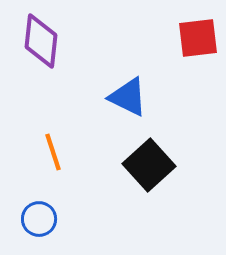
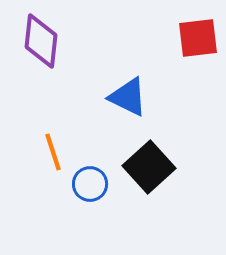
black square: moved 2 px down
blue circle: moved 51 px right, 35 px up
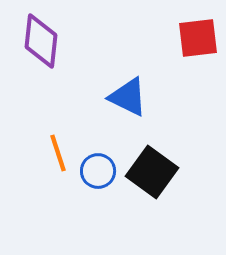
orange line: moved 5 px right, 1 px down
black square: moved 3 px right, 5 px down; rotated 12 degrees counterclockwise
blue circle: moved 8 px right, 13 px up
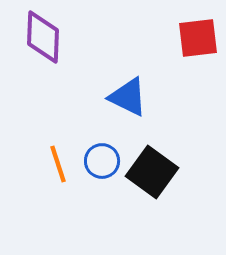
purple diamond: moved 2 px right, 4 px up; rotated 4 degrees counterclockwise
orange line: moved 11 px down
blue circle: moved 4 px right, 10 px up
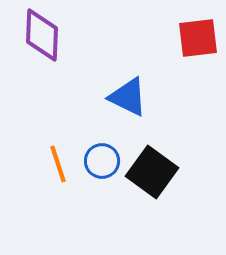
purple diamond: moved 1 px left, 2 px up
